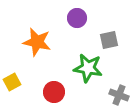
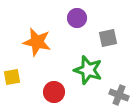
gray square: moved 1 px left, 2 px up
green star: moved 2 px down; rotated 8 degrees clockwise
yellow square: moved 5 px up; rotated 18 degrees clockwise
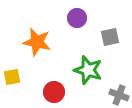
gray square: moved 2 px right, 1 px up
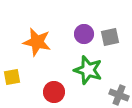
purple circle: moved 7 px right, 16 px down
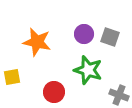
gray square: rotated 30 degrees clockwise
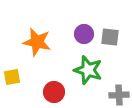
gray square: rotated 12 degrees counterclockwise
gray cross: rotated 24 degrees counterclockwise
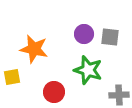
orange star: moved 3 px left, 7 px down
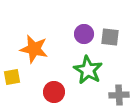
green star: rotated 12 degrees clockwise
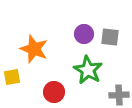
orange star: rotated 8 degrees clockwise
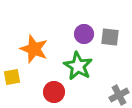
green star: moved 10 px left, 4 px up
gray cross: rotated 24 degrees counterclockwise
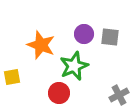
orange star: moved 7 px right, 4 px up
green star: moved 4 px left; rotated 20 degrees clockwise
red circle: moved 5 px right, 1 px down
